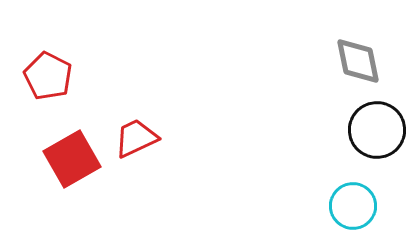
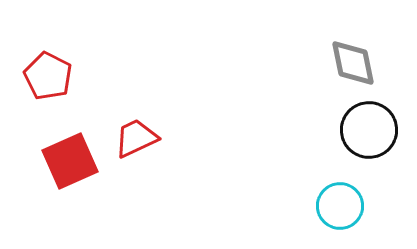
gray diamond: moved 5 px left, 2 px down
black circle: moved 8 px left
red square: moved 2 px left, 2 px down; rotated 6 degrees clockwise
cyan circle: moved 13 px left
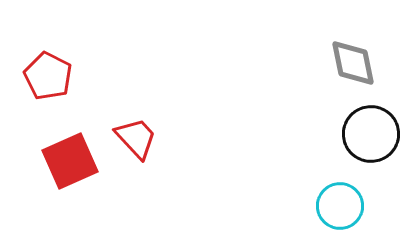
black circle: moved 2 px right, 4 px down
red trapezoid: rotated 72 degrees clockwise
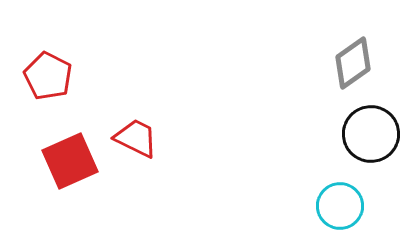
gray diamond: rotated 66 degrees clockwise
red trapezoid: rotated 21 degrees counterclockwise
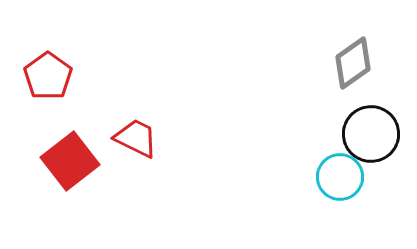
red pentagon: rotated 9 degrees clockwise
red square: rotated 14 degrees counterclockwise
cyan circle: moved 29 px up
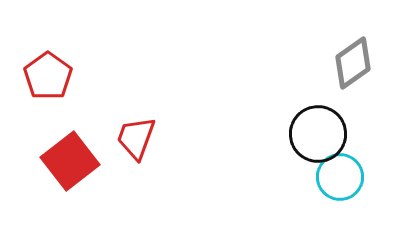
black circle: moved 53 px left
red trapezoid: rotated 96 degrees counterclockwise
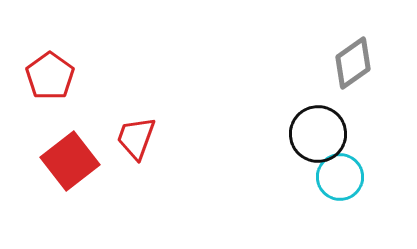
red pentagon: moved 2 px right
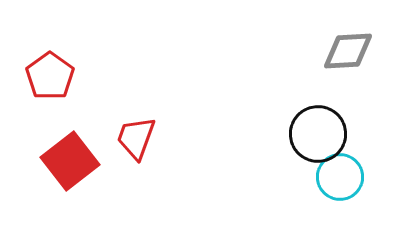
gray diamond: moved 5 px left, 12 px up; rotated 32 degrees clockwise
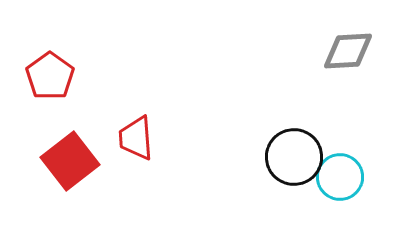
black circle: moved 24 px left, 23 px down
red trapezoid: rotated 24 degrees counterclockwise
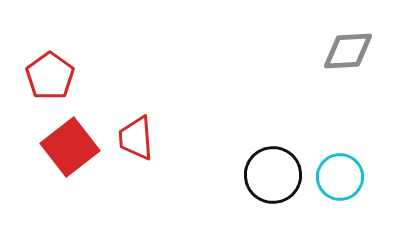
black circle: moved 21 px left, 18 px down
red square: moved 14 px up
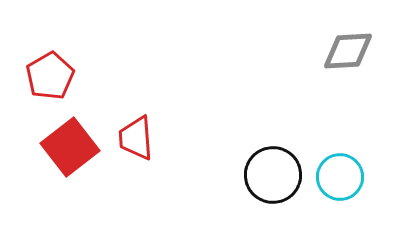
red pentagon: rotated 6 degrees clockwise
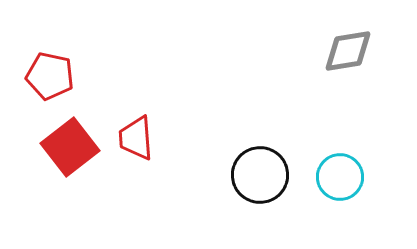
gray diamond: rotated 6 degrees counterclockwise
red pentagon: rotated 30 degrees counterclockwise
black circle: moved 13 px left
